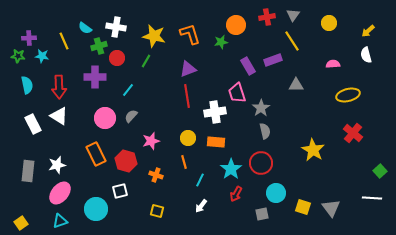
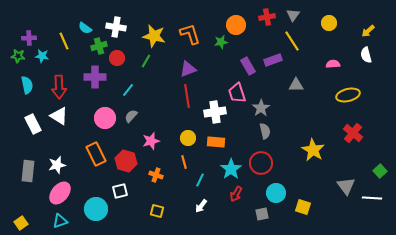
gray triangle at (331, 208): moved 15 px right, 22 px up
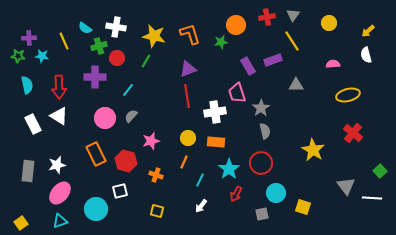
orange line at (184, 162): rotated 40 degrees clockwise
cyan star at (231, 169): moved 2 px left
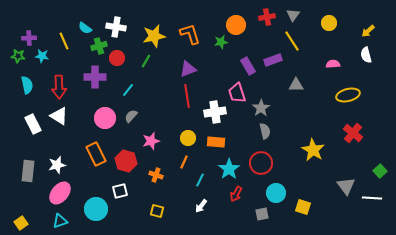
yellow star at (154, 36): rotated 25 degrees counterclockwise
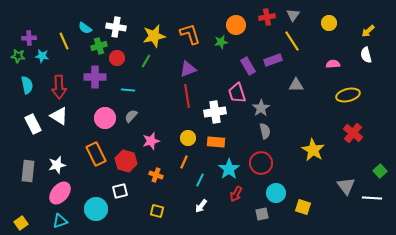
cyan line at (128, 90): rotated 56 degrees clockwise
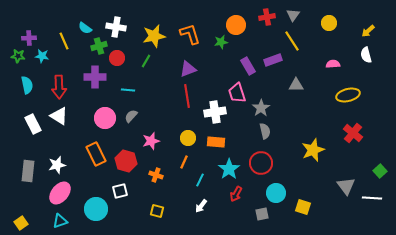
yellow star at (313, 150): rotated 20 degrees clockwise
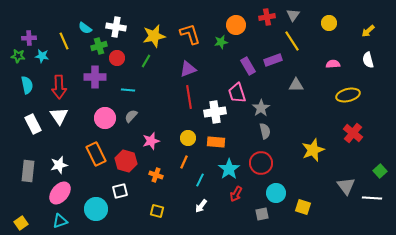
white semicircle at (366, 55): moved 2 px right, 5 px down
red line at (187, 96): moved 2 px right, 1 px down
white triangle at (59, 116): rotated 24 degrees clockwise
white star at (57, 165): moved 2 px right
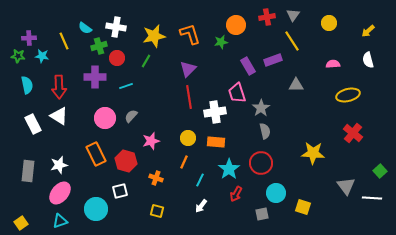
purple triangle at (188, 69): rotated 24 degrees counterclockwise
cyan line at (128, 90): moved 2 px left, 4 px up; rotated 24 degrees counterclockwise
white triangle at (59, 116): rotated 24 degrees counterclockwise
yellow star at (313, 150): moved 3 px down; rotated 25 degrees clockwise
orange cross at (156, 175): moved 3 px down
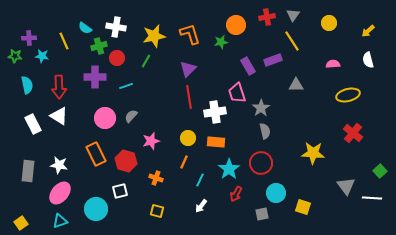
green star at (18, 56): moved 3 px left
white star at (59, 165): rotated 24 degrees clockwise
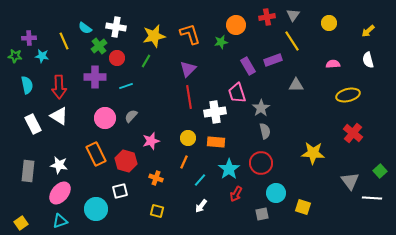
green cross at (99, 46): rotated 21 degrees counterclockwise
cyan line at (200, 180): rotated 16 degrees clockwise
gray triangle at (346, 186): moved 4 px right, 5 px up
